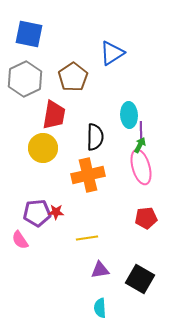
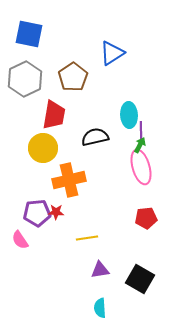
black semicircle: rotated 104 degrees counterclockwise
orange cross: moved 19 px left, 5 px down
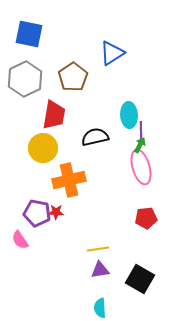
purple pentagon: rotated 16 degrees clockwise
yellow line: moved 11 px right, 11 px down
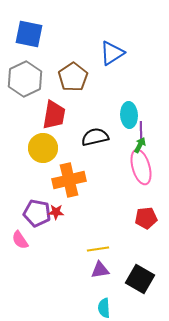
cyan semicircle: moved 4 px right
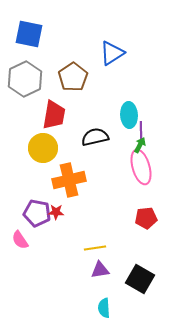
yellow line: moved 3 px left, 1 px up
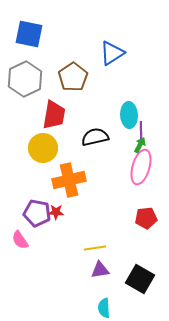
pink ellipse: rotated 32 degrees clockwise
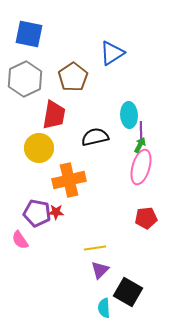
yellow circle: moved 4 px left
purple triangle: rotated 36 degrees counterclockwise
black square: moved 12 px left, 13 px down
